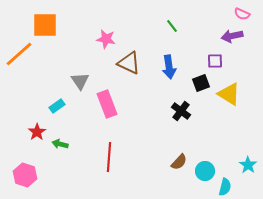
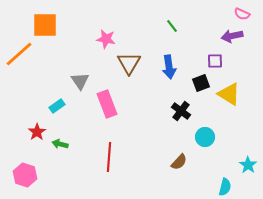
brown triangle: rotated 35 degrees clockwise
cyan circle: moved 34 px up
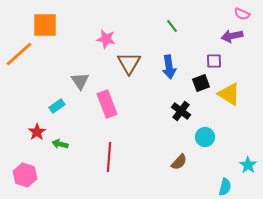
purple square: moved 1 px left
